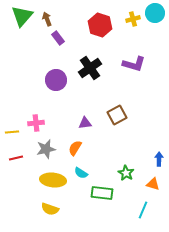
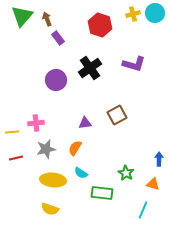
yellow cross: moved 5 px up
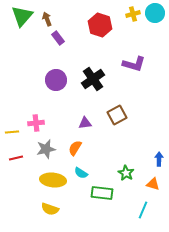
black cross: moved 3 px right, 11 px down
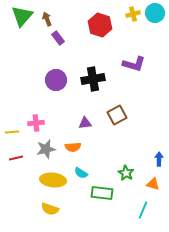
black cross: rotated 25 degrees clockwise
orange semicircle: moved 2 px left, 1 px up; rotated 126 degrees counterclockwise
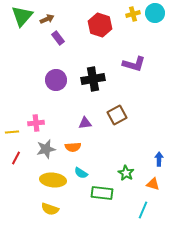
brown arrow: rotated 88 degrees clockwise
red line: rotated 48 degrees counterclockwise
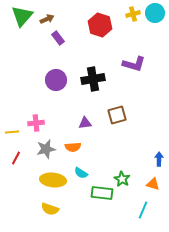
brown square: rotated 12 degrees clockwise
green star: moved 4 px left, 6 px down
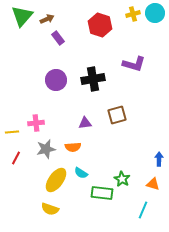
yellow ellipse: moved 3 px right; rotated 60 degrees counterclockwise
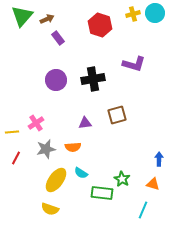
pink cross: rotated 28 degrees counterclockwise
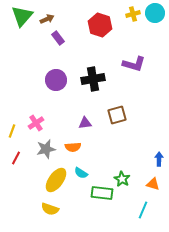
yellow line: moved 1 px up; rotated 64 degrees counterclockwise
